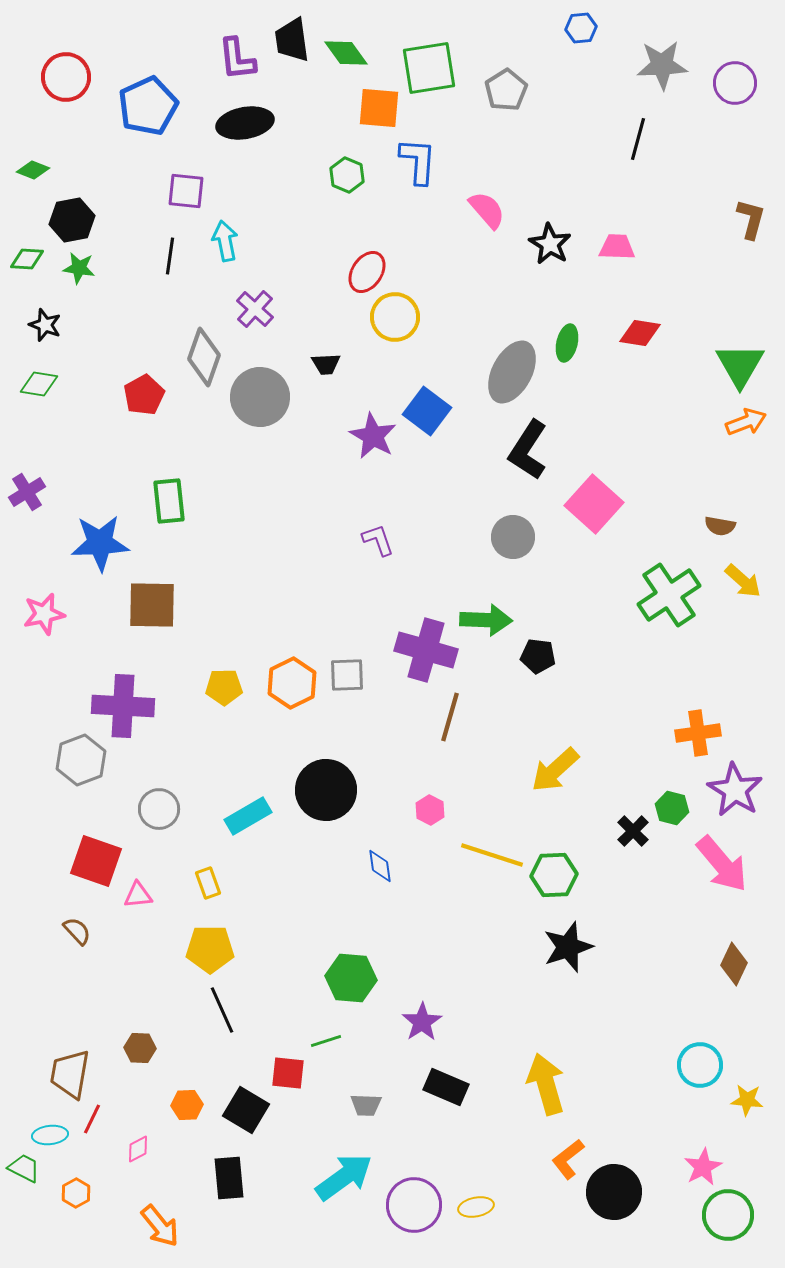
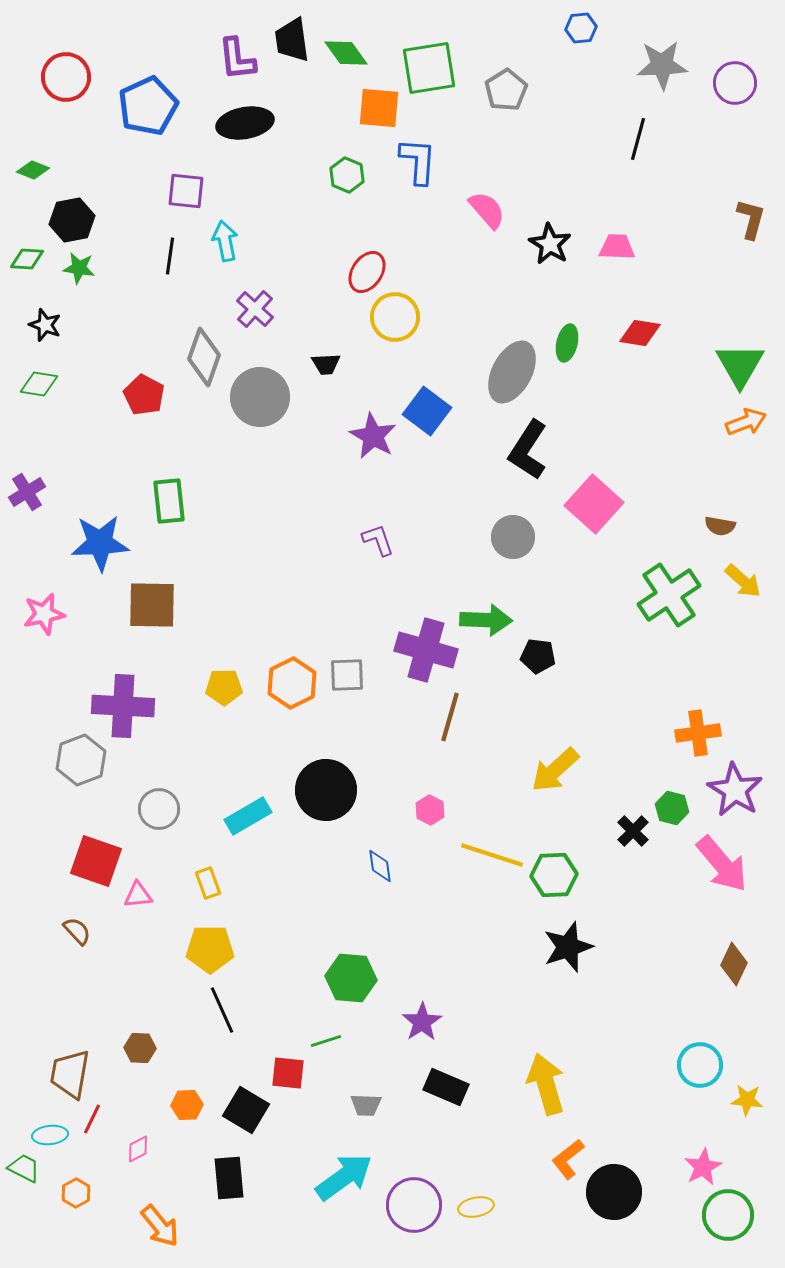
red pentagon at (144, 395): rotated 15 degrees counterclockwise
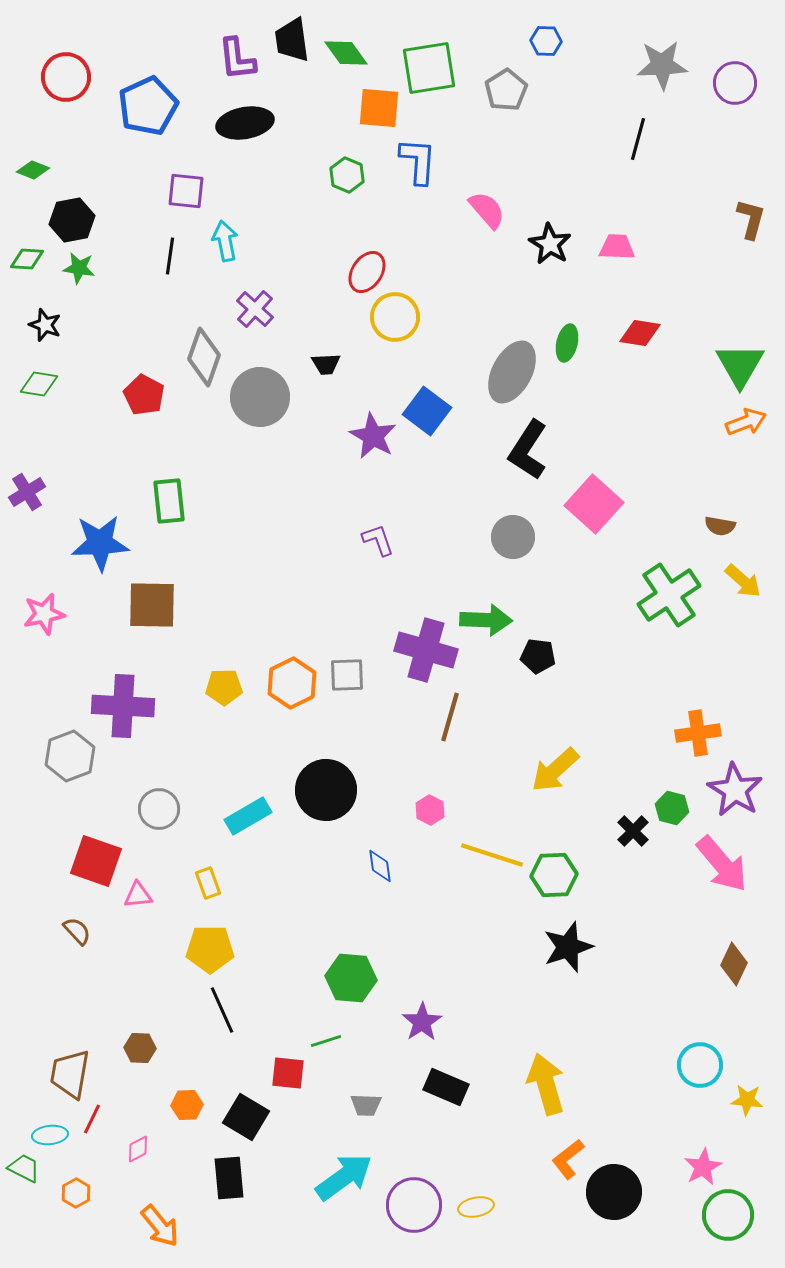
blue hexagon at (581, 28): moved 35 px left, 13 px down; rotated 8 degrees clockwise
gray hexagon at (81, 760): moved 11 px left, 4 px up
black square at (246, 1110): moved 7 px down
